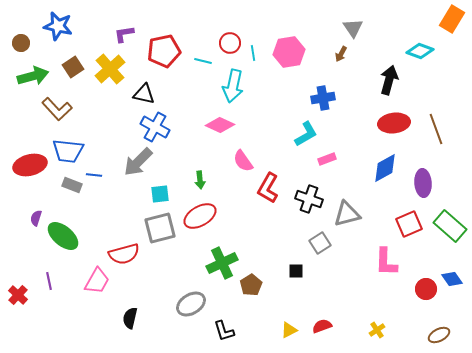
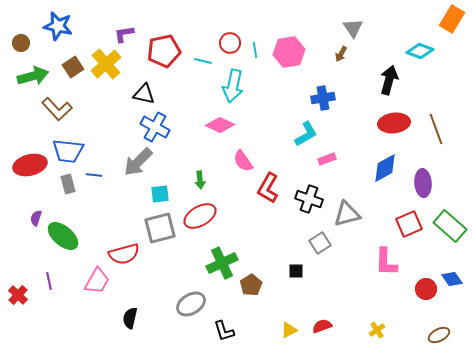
cyan line at (253, 53): moved 2 px right, 3 px up
yellow cross at (110, 69): moved 4 px left, 5 px up
gray rectangle at (72, 185): moved 4 px left, 1 px up; rotated 54 degrees clockwise
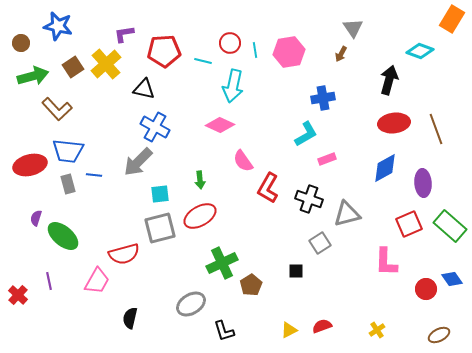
red pentagon at (164, 51): rotated 8 degrees clockwise
black triangle at (144, 94): moved 5 px up
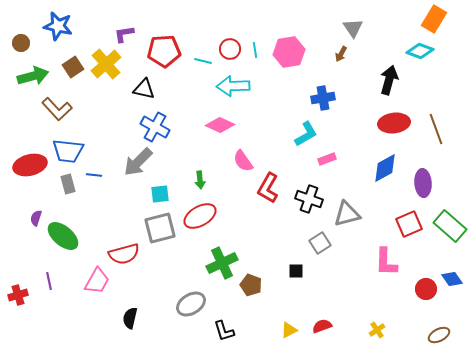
orange rectangle at (452, 19): moved 18 px left
red circle at (230, 43): moved 6 px down
cyan arrow at (233, 86): rotated 76 degrees clockwise
brown pentagon at (251, 285): rotated 20 degrees counterclockwise
red cross at (18, 295): rotated 30 degrees clockwise
